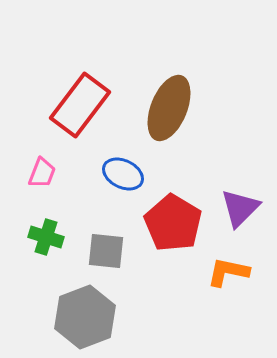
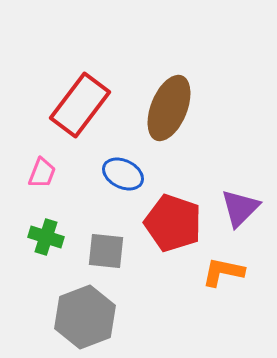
red pentagon: rotated 12 degrees counterclockwise
orange L-shape: moved 5 px left
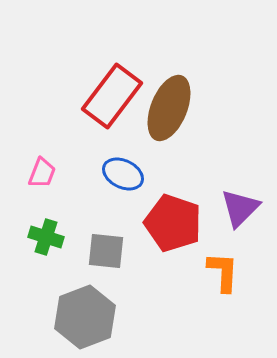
red rectangle: moved 32 px right, 9 px up
orange L-shape: rotated 81 degrees clockwise
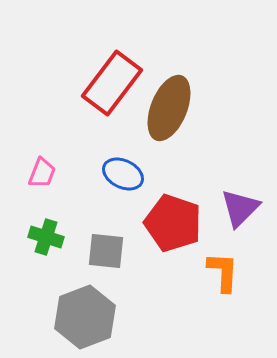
red rectangle: moved 13 px up
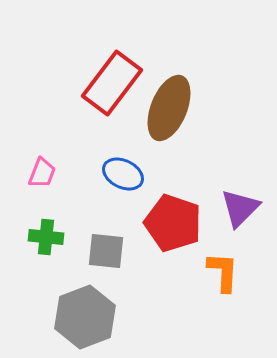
green cross: rotated 12 degrees counterclockwise
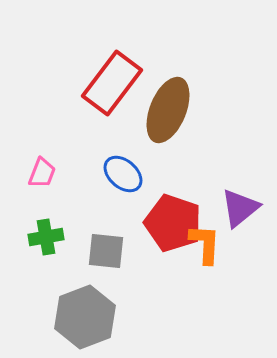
brown ellipse: moved 1 px left, 2 px down
blue ellipse: rotated 15 degrees clockwise
purple triangle: rotated 6 degrees clockwise
green cross: rotated 16 degrees counterclockwise
orange L-shape: moved 18 px left, 28 px up
